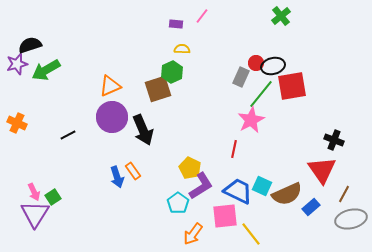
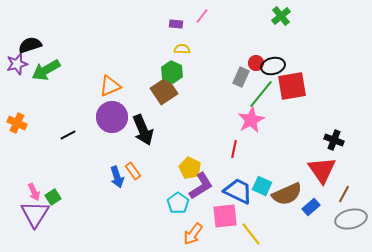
green hexagon: rotated 10 degrees counterclockwise
brown square: moved 6 px right, 2 px down; rotated 16 degrees counterclockwise
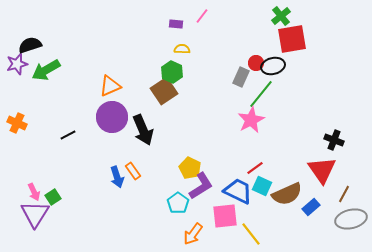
red square: moved 47 px up
red line: moved 21 px right, 19 px down; rotated 42 degrees clockwise
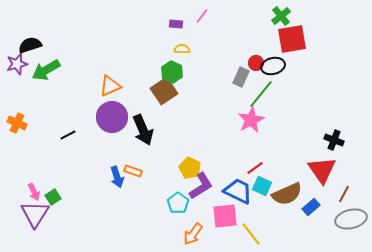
orange rectangle: rotated 36 degrees counterclockwise
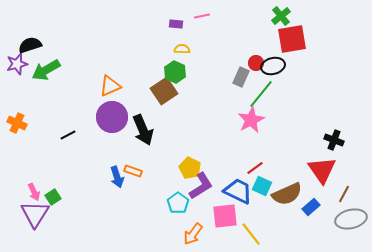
pink line: rotated 42 degrees clockwise
green hexagon: moved 3 px right
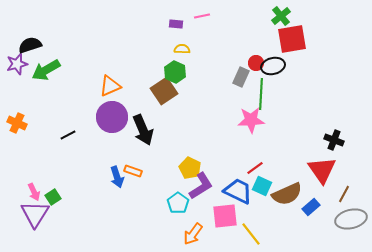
green line: rotated 36 degrees counterclockwise
pink star: rotated 24 degrees clockwise
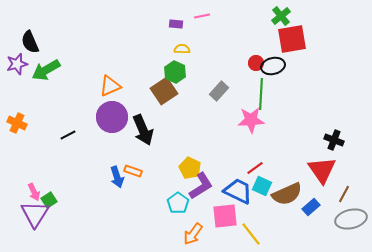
black semicircle: moved 3 px up; rotated 95 degrees counterclockwise
gray rectangle: moved 22 px left, 14 px down; rotated 18 degrees clockwise
green square: moved 4 px left, 3 px down
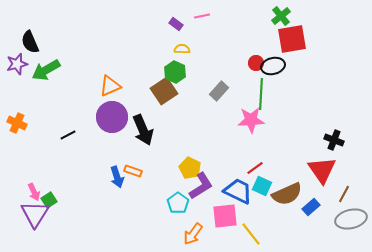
purple rectangle: rotated 32 degrees clockwise
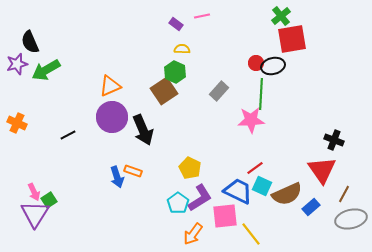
purple L-shape: moved 1 px left, 12 px down
